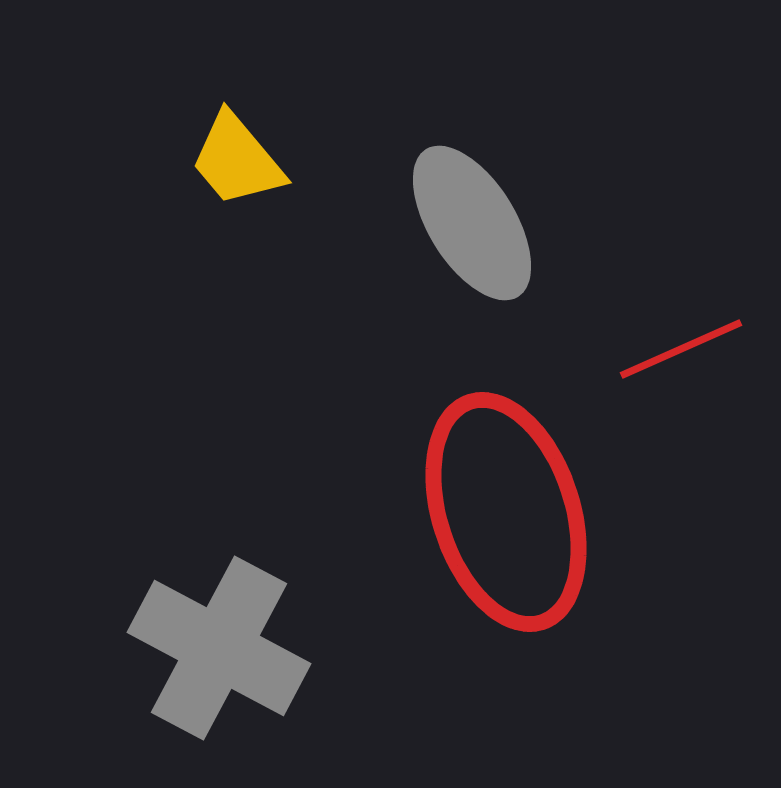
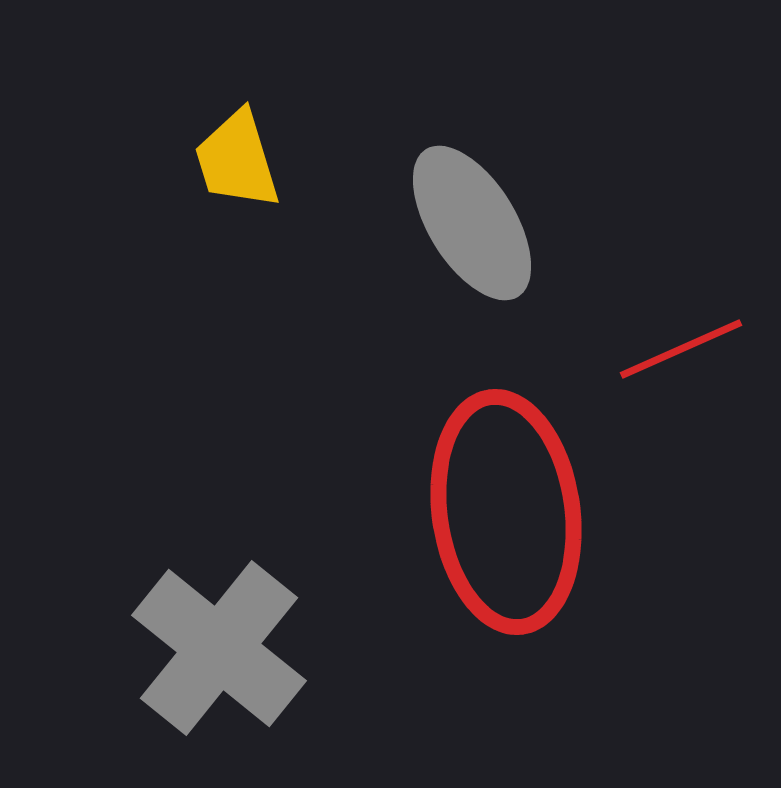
yellow trapezoid: rotated 23 degrees clockwise
red ellipse: rotated 10 degrees clockwise
gray cross: rotated 11 degrees clockwise
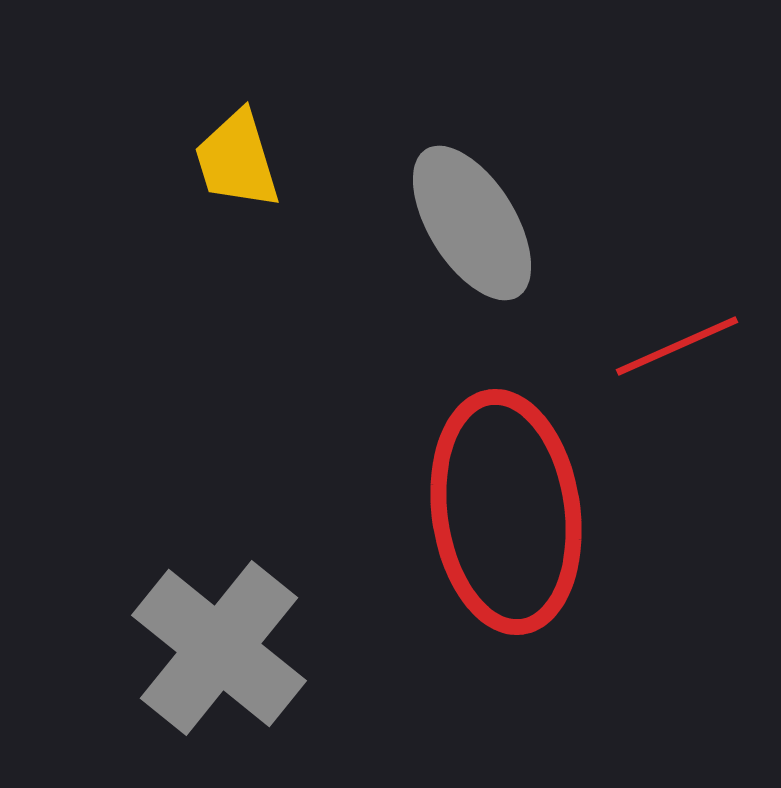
red line: moved 4 px left, 3 px up
